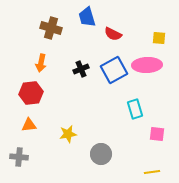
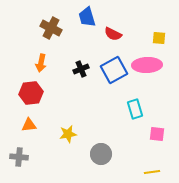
brown cross: rotated 10 degrees clockwise
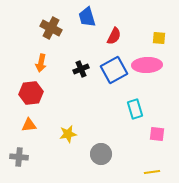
red semicircle: moved 1 px right, 2 px down; rotated 90 degrees counterclockwise
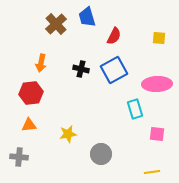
brown cross: moved 5 px right, 4 px up; rotated 20 degrees clockwise
pink ellipse: moved 10 px right, 19 px down
black cross: rotated 35 degrees clockwise
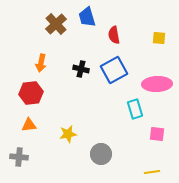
red semicircle: moved 1 px up; rotated 144 degrees clockwise
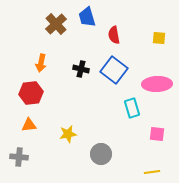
blue square: rotated 24 degrees counterclockwise
cyan rectangle: moved 3 px left, 1 px up
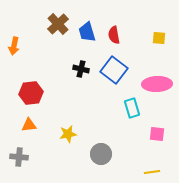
blue trapezoid: moved 15 px down
brown cross: moved 2 px right
orange arrow: moved 27 px left, 17 px up
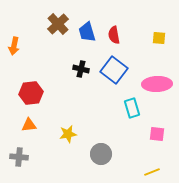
yellow line: rotated 14 degrees counterclockwise
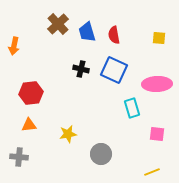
blue square: rotated 12 degrees counterclockwise
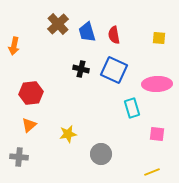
orange triangle: rotated 35 degrees counterclockwise
